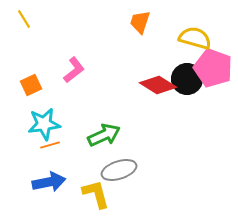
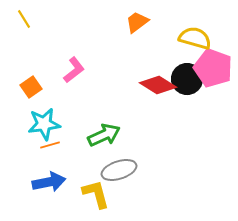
orange trapezoid: moved 3 px left; rotated 35 degrees clockwise
orange square: moved 2 px down; rotated 10 degrees counterclockwise
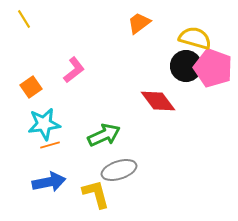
orange trapezoid: moved 2 px right, 1 px down
black circle: moved 1 px left, 13 px up
red diamond: moved 16 px down; rotated 21 degrees clockwise
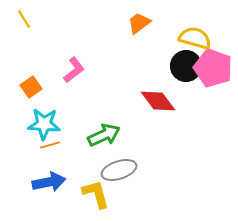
cyan star: rotated 12 degrees clockwise
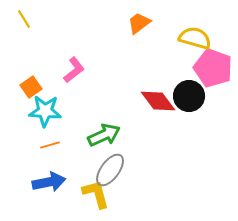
black circle: moved 3 px right, 30 px down
cyan star: moved 1 px right, 13 px up
gray ellipse: moved 9 px left; rotated 36 degrees counterclockwise
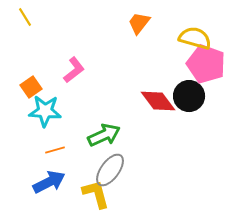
yellow line: moved 1 px right, 2 px up
orange trapezoid: rotated 15 degrees counterclockwise
pink pentagon: moved 7 px left, 4 px up
orange line: moved 5 px right, 5 px down
blue arrow: rotated 16 degrees counterclockwise
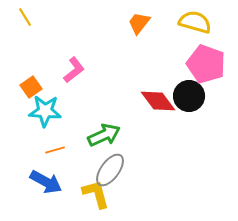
yellow semicircle: moved 16 px up
blue arrow: moved 3 px left; rotated 56 degrees clockwise
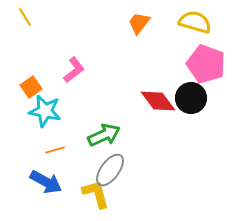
black circle: moved 2 px right, 2 px down
cyan star: rotated 8 degrees clockwise
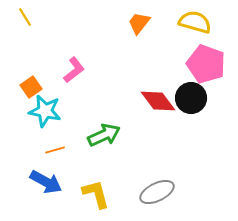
gray ellipse: moved 47 px right, 22 px down; rotated 28 degrees clockwise
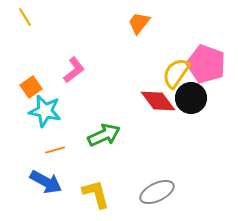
yellow semicircle: moved 19 px left, 51 px down; rotated 72 degrees counterclockwise
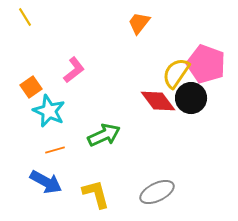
cyan star: moved 4 px right; rotated 12 degrees clockwise
